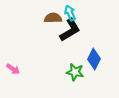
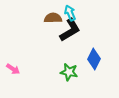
green star: moved 6 px left
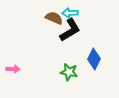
cyan arrow: rotated 70 degrees counterclockwise
brown semicircle: moved 1 px right; rotated 24 degrees clockwise
pink arrow: rotated 32 degrees counterclockwise
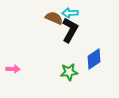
black L-shape: rotated 30 degrees counterclockwise
blue diamond: rotated 30 degrees clockwise
green star: rotated 18 degrees counterclockwise
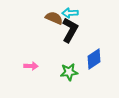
pink arrow: moved 18 px right, 3 px up
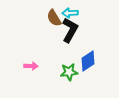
brown semicircle: rotated 144 degrees counterclockwise
blue diamond: moved 6 px left, 2 px down
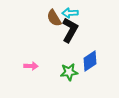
blue diamond: moved 2 px right
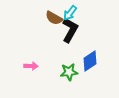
cyan arrow: rotated 49 degrees counterclockwise
brown semicircle: rotated 30 degrees counterclockwise
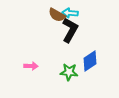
cyan arrow: rotated 56 degrees clockwise
brown semicircle: moved 3 px right, 3 px up
green star: rotated 12 degrees clockwise
